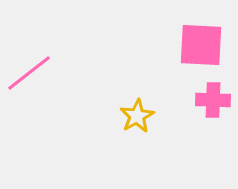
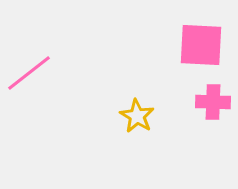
pink cross: moved 2 px down
yellow star: rotated 12 degrees counterclockwise
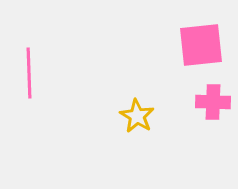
pink square: rotated 9 degrees counterclockwise
pink line: rotated 54 degrees counterclockwise
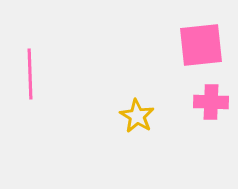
pink line: moved 1 px right, 1 px down
pink cross: moved 2 px left
